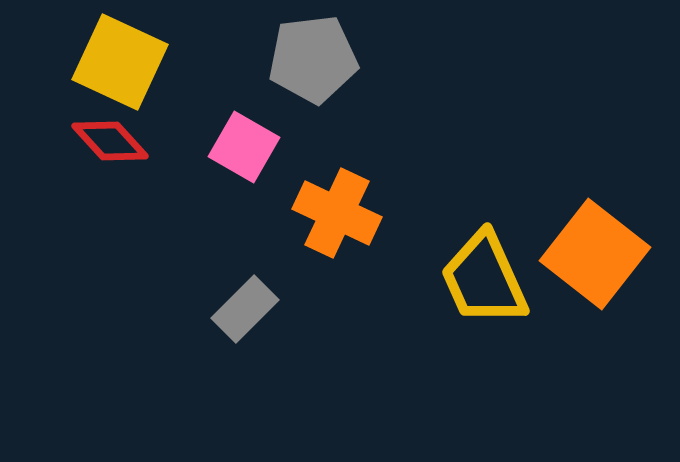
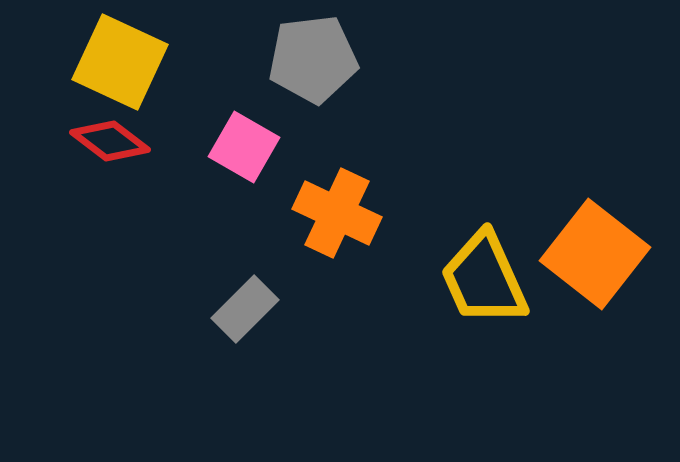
red diamond: rotated 10 degrees counterclockwise
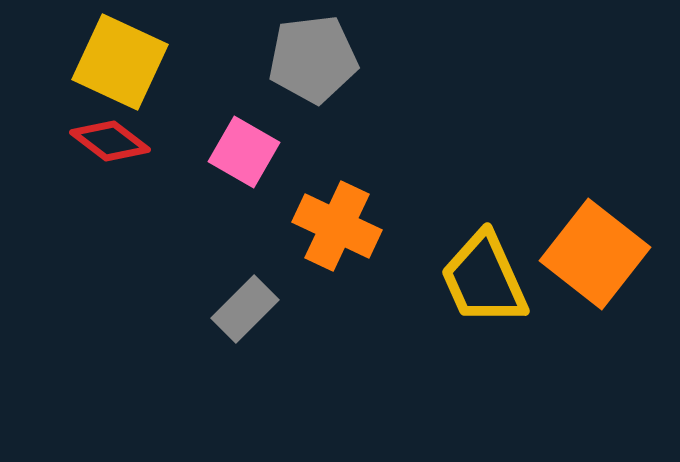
pink square: moved 5 px down
orange cross: moved 13 px down
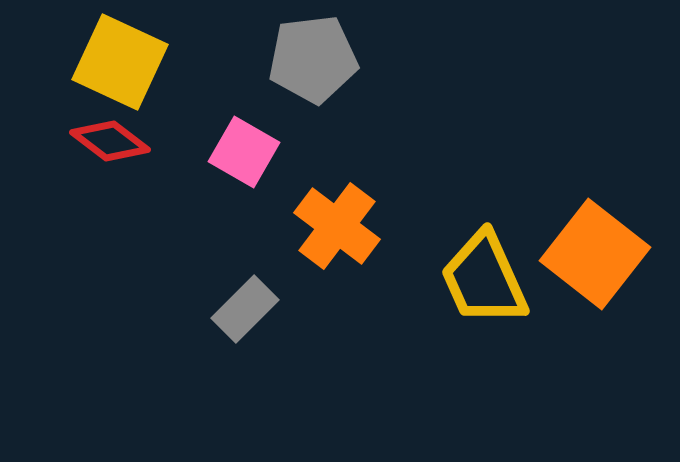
orange cross: rotated 12 degrees clockwise
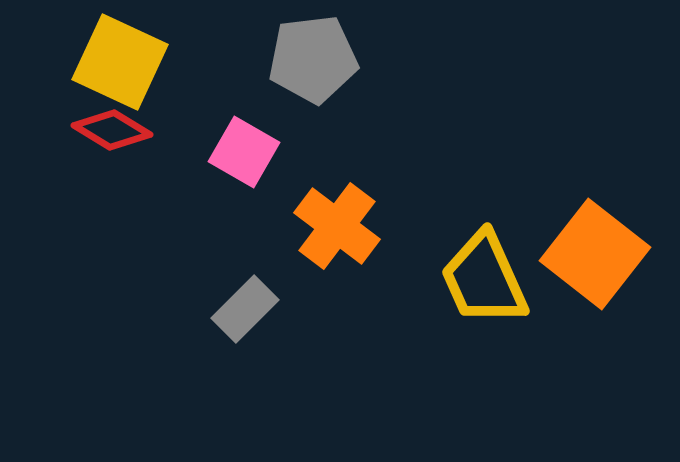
red diamond: moved 2 px right, 11 px up; rotated 6 degrees counterclockwise
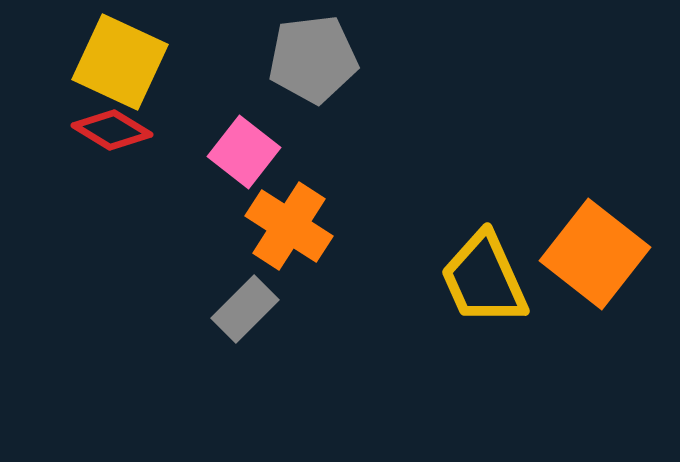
pink square: rotated 8 degrees clockwise
orange cross: moved 48 px left; rotated 4 degrees counterclockwise
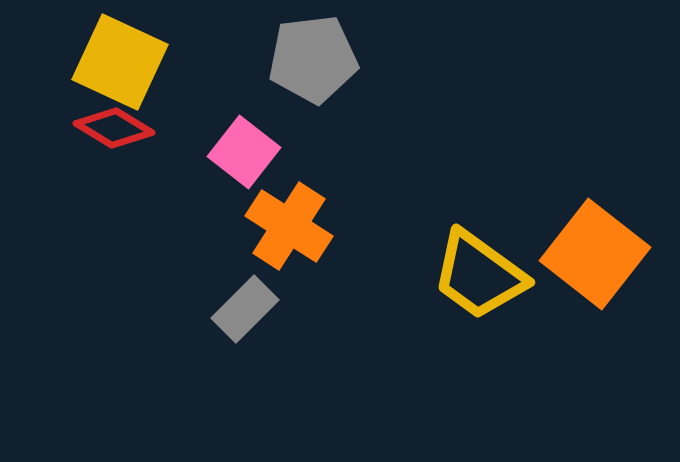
red diamond: moved 2 px right, 2 px up
yellow trapezoid: moved 5 px left, 4 px up; rotated 30 degrees counterclockwise
